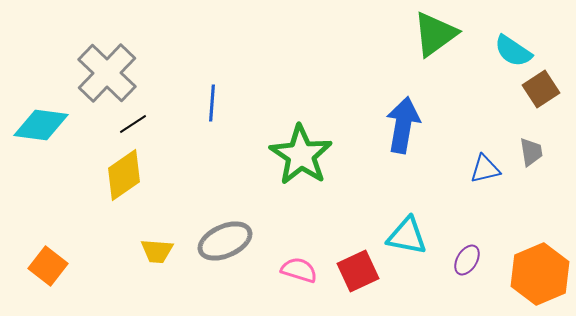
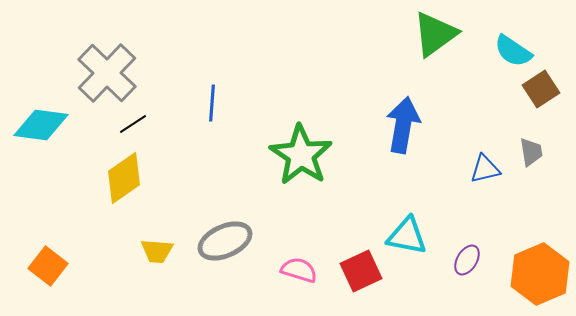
yellow diamond: moved 3 px down
red square: moved 3 px right
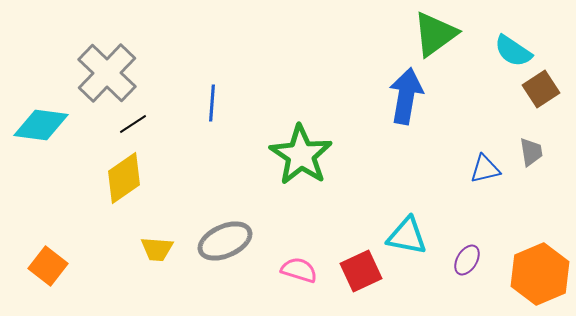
blue arrow: moved 3 px right, 29 px up
yellow trapezoid: moved 2 px up
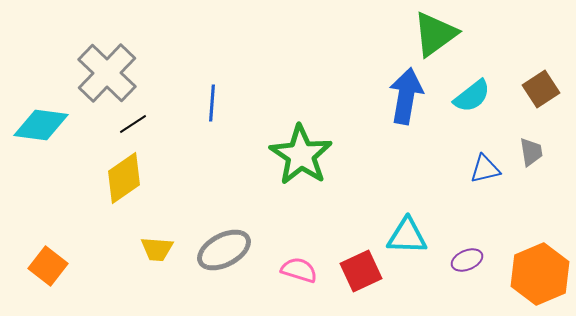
cyan semicircle: moved 41 px left, 45 px down; rotated 72 degrees counterclockwise
cyan triangle: rotated 9 degrees counterclockwise
gray ellipse: moved 1 px left, 9 px down; rotated 4 degrees counterclockwise
purple ellipse: rotated 36 degrees clockwise
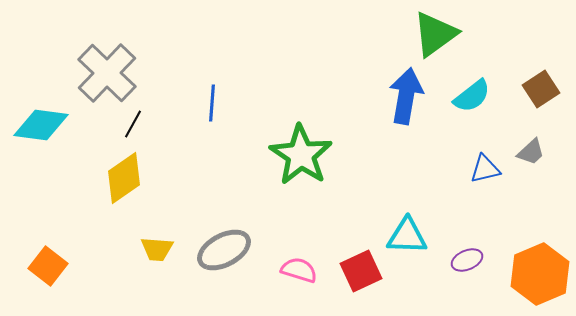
black line: rotated 28 degrees counterclockwise
gray trapezoid: rotated 56 degrees clockwise
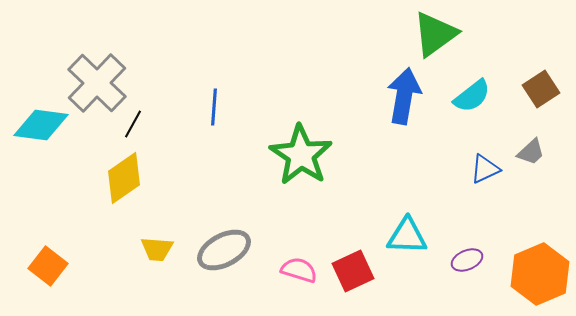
gray cross: moved 10 px left, 10 px down
blue arrow: moved 2 px left
blue line: moved 2 px right, 4 px down
blue triangle: rotated 12 degrees counterclockwise
red square: moved 8 px left
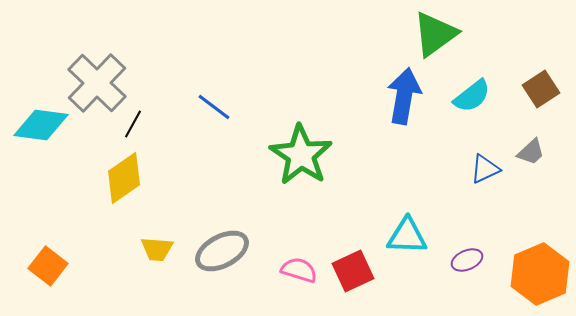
blue line: rotated 57 degrees counterclockwise
gray ellipse: moved 2 px left, 1 px down
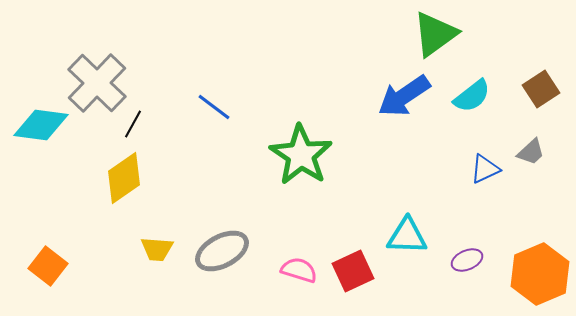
blue arrow: rotated 134 degrees counterclockwise
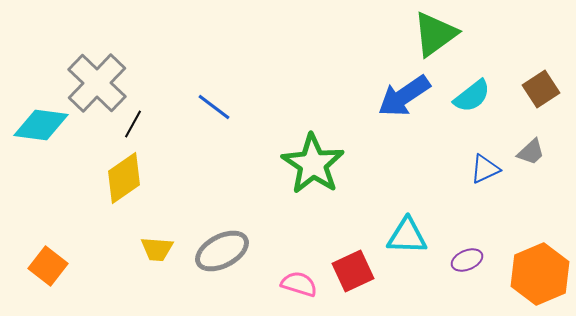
green star: moved 12 px right, 9 px down
pink semicircle: moved 14 px down
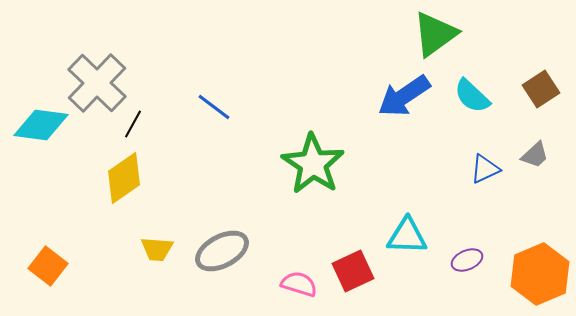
cyan semicircle: rotated 81 degrees clockwise
gray trapezoid: moved 4 px right, 3 px down
